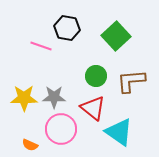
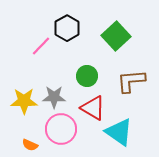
black hexagon: rotated 20 degrees clockwise
pink line: rotated 65 degrees counterclockwise
green circle: moved 9 px left
yellow star: moved 3 px down
red triangle: rotated 8 degrees counterclockwise
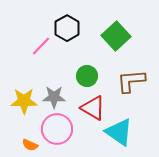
pink circle: moved 4 px left
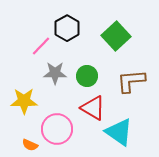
gray star: moved 1 px right, 24 px up
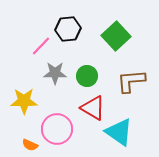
black hexagon: moved 1 px right, 1 px down; rotated 25 degrees clockwise
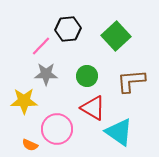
gray star: moved 9 px left, 1 px down
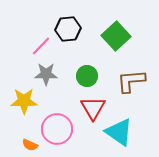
red triangle: rotated 28 degrees clockwise
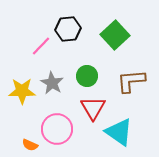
green square: moved 1 px left, 1 px up
gray star: moved 6 px right, 9 px down; rotated 30 degrees clockwise
yellow star: moved 2 px left, 10 px up
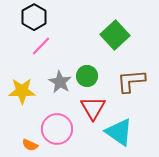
black hexagon: moved 34 px left, 12 px up; rotated 25 degrees counterclockwise
gray star: moved 8 px right, 1 px up
